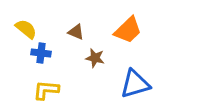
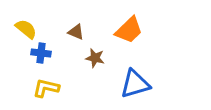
orange trapezoid: moved 1 px right
yellow L-shape: moved 2 px up; rotated 8 degrees clockwise
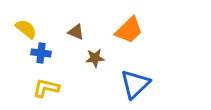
brown star: rotated 18 degrees counterclockwise
blue triangle: rotated 28 degrees counterclockwise
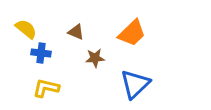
orange trapezoid: moved 3 px right, 3 px down
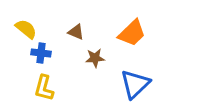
yellow L-shape: moved 2 px left; rotated 88 degrees counterclockwise
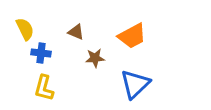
yellow semicircle: moved 1 px left; rotated 25 degrees clockwise
orange trapezoid: moved 3 px down; rotated 16 degrees clockwise
